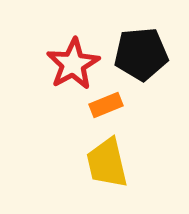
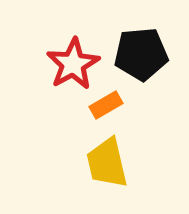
orange rectangle: rotated 8 degrees counterclockwise
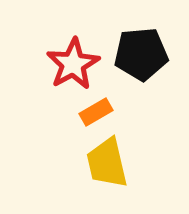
orange rectangle: moved 10 px left, 7 px down
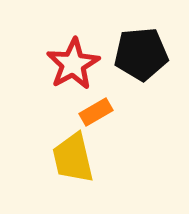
yellow trapezoid: moved 34 px left, 5 px up
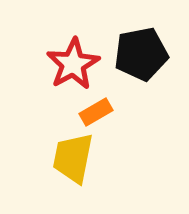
black pentagon: rotated 6 degrees counterclockwise
yellow trapezoid: rotated 24 degrees clockwise
